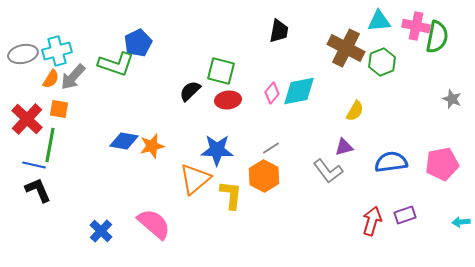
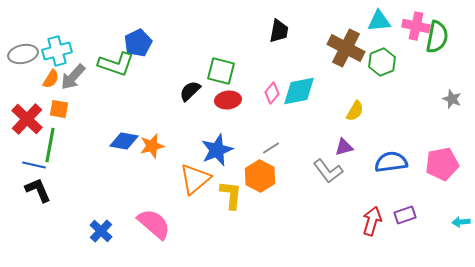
blue star: rotated 24 degrees counterclockwise
orange hexagon: moved 4 px left
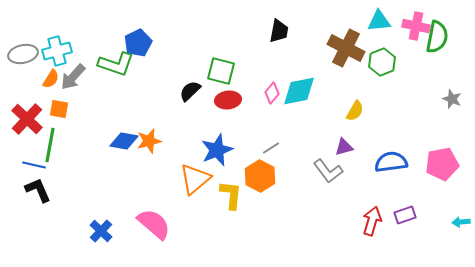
orange star: moved 3 px left, 5 px up
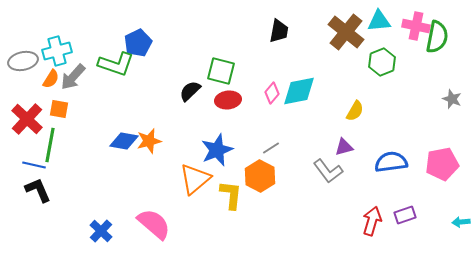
brown cross: moved 16 px up; rotated 12 degrees clockwise
gray ellipse: moved 7 px down
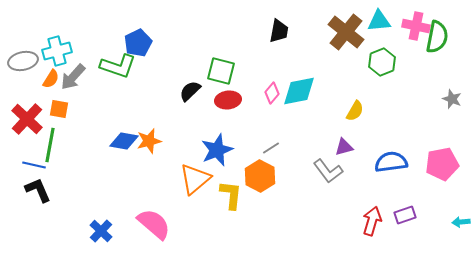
green L-shape: moved 2 px right, 2 px down
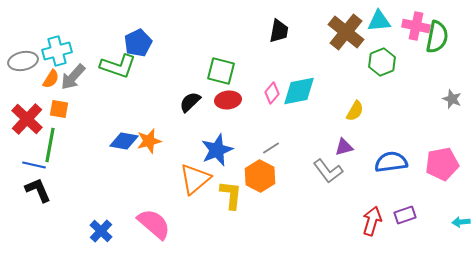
black semicircle: moved 11 px down
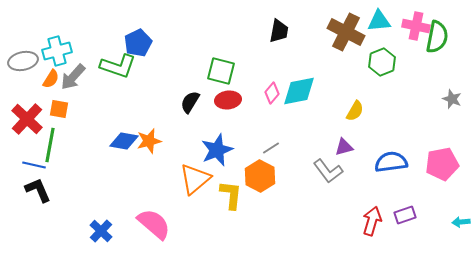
brown cross: rotated 12 degrees counterclockwise
black semicircle: rotated 15 degrees counterclockwise
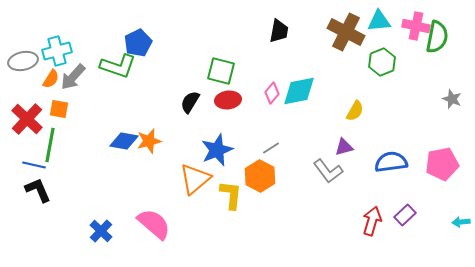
purple rectangle: rotated 25 degrees counterclockwise
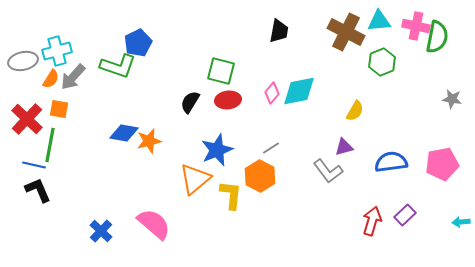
gray star: rotated 12 degrees counterclockwise
blue diamond: moved 8 px up
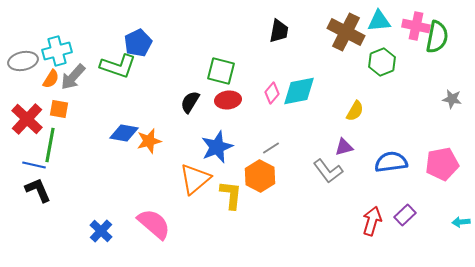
blue star: moved 3 px up
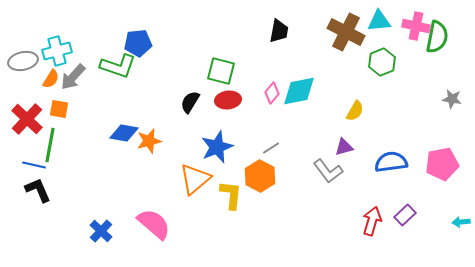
blue pentagon: rotated 20 degrees clockwise
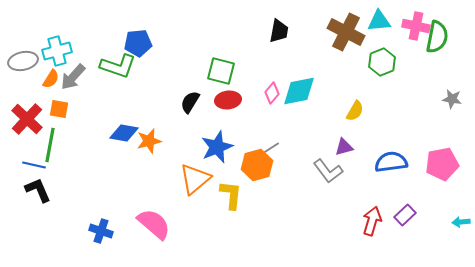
orange hexagon: moved 3 px left, 11 px up; rotated 16 degrees clockwise
blue cross: rotated 25 degrees counterclockwise
